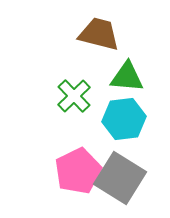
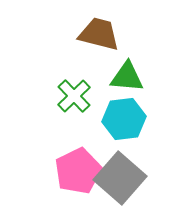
gray square: rotated 9 degrees clockwise
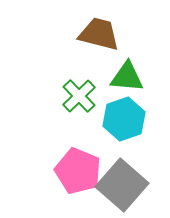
green cross: moved 5 px right
cyan hexagon: rotated 12 degrees counterclockwise
pink pentagon: rotated 24 degrees counterclockwise
gray square: moved 2 px right, 7 px down
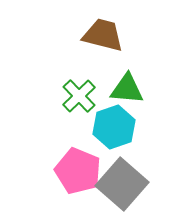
brown trapezoid: moved 4 px right, 1 px down
green triangle: moved 12 px down
cyan hexagon: moved 10 px left, 8 px down
gray square: moved 1 px up
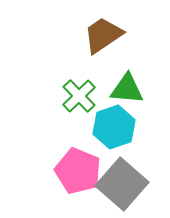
brown trapezoid: rotated 48 degrees counterclockwise
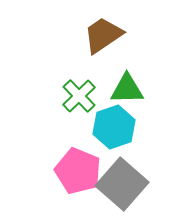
green triangle: rotated 6 degrees counterclockwise
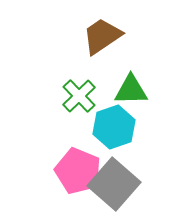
brown trapezoid: moved 1 px left, 1 px down
green triangle: moved 4 px right, 1 px down
gray square: moved 8 px left
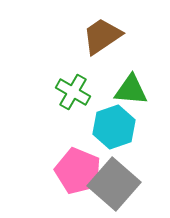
green triangle: rotated 6 degrees clockwise
green cross: moved 6 px left, 4 px up; rotated 16 degrees counterclockwise
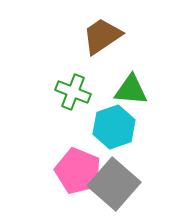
green cross: rotated 8 degrees counterclockwise
